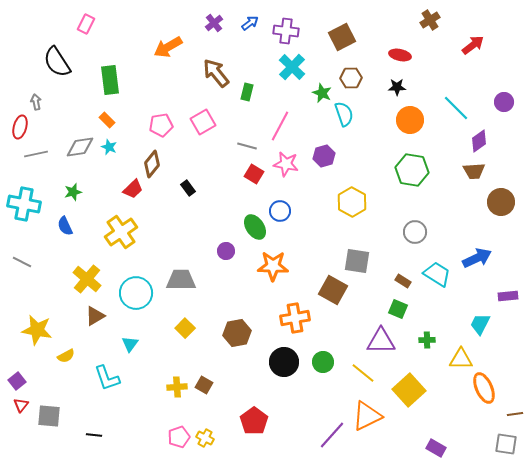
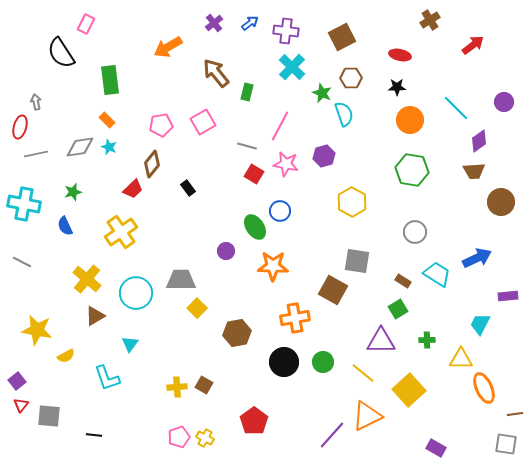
black semicircle at (57, 62): moved 4 px right, 9 px up
green square at (398, 309): rotated 36 degrees clockwise
yellow square at (185, 328): moved 12 px right, 20 px up
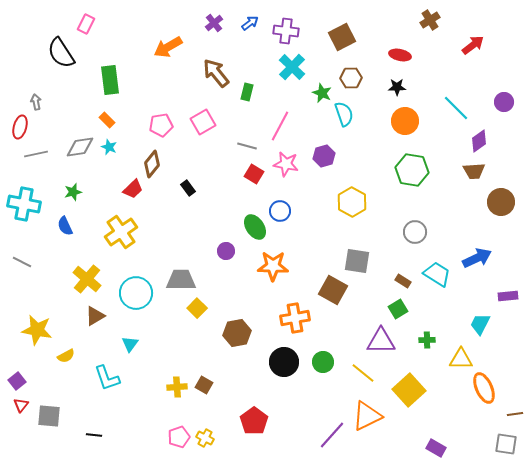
orange circle at (410, 120): moved 5 px left, 1 px down
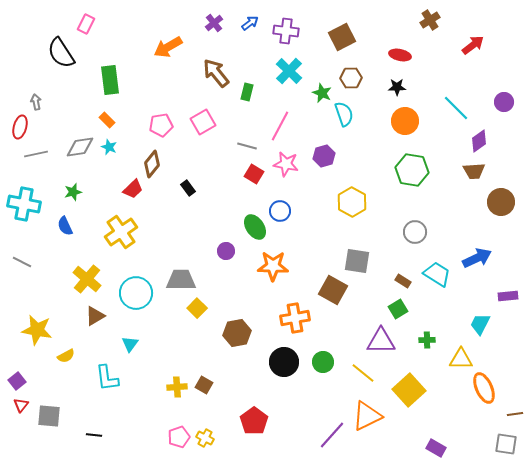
cyan cross at (292, 67): moved 3 px left, 4 px down
cyan L-shape at (107, 378): rotated 12 degrees clockwise
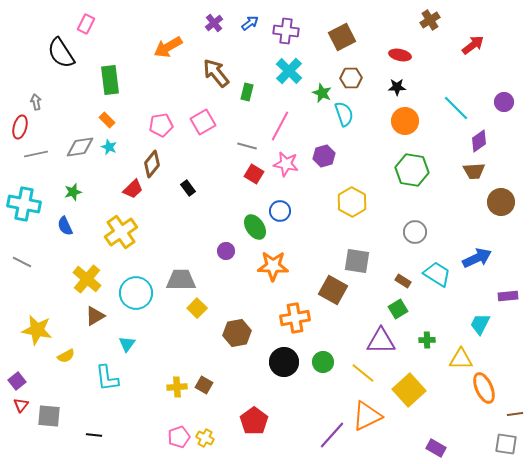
cyan triangle at (130, 344): moved 3 px left
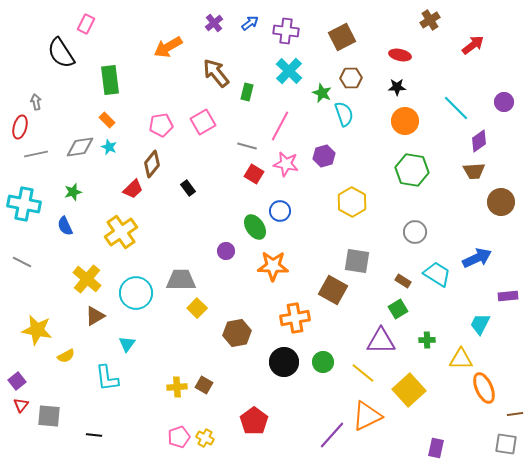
purple rectangle at (436, 448): rotated 72 degrees clockwise
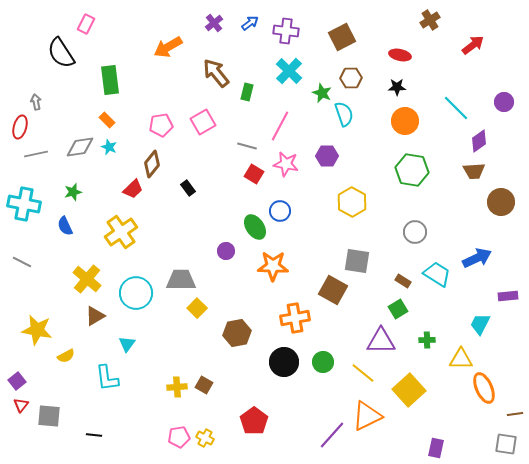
purple hexagon at (324, 156): moved 3 px right; rotated 15 degrees clockwise
pink pentagon at (179, 437): rotated 10 degrees clockwise
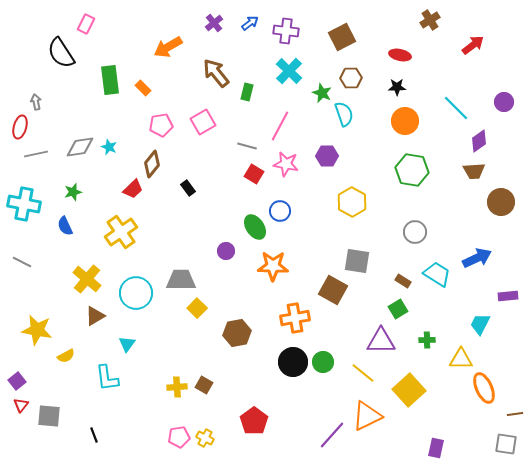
orange rectangle at (107, 120): moved 36 px right, 32 px up
black circle at (284, 362): moved 9 px right
black line at (94, 435): rotated 63 degrees clockwise
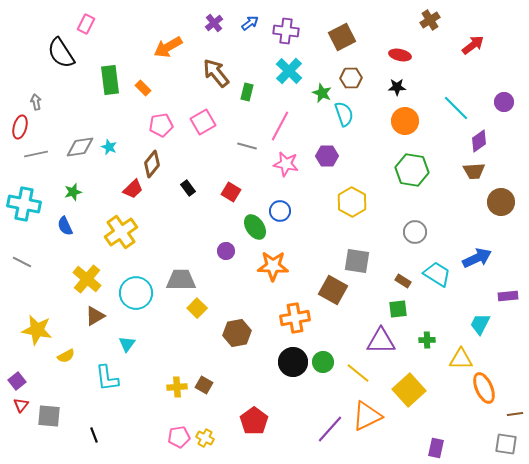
red square at (254, 174): moved 23 px left, 18 px down
green square at (398, 309): rotated 24 degrees clockwise
yellow line at (363, 373): moved 5 px left
purple line at (332, 435): moved 2 px left, 6 px up
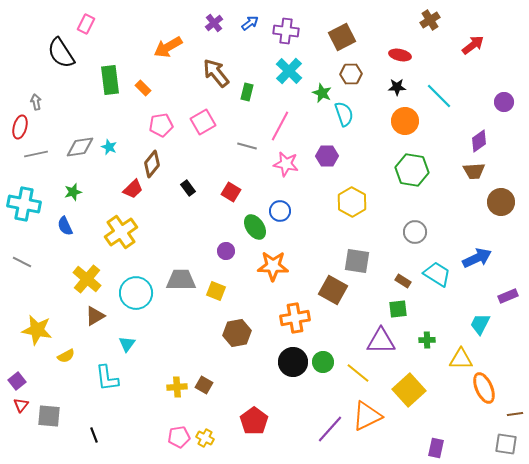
brown hexagon at (351, 78): moved 4 px up
cyan line at (456, 108): moved 17 px left, 12 px up
purple rectangle at (508, 296): rotated 18 degrees counterclockwise
yellow square at (197, 308): moved 19 px right, 17 px up; rotated 24 degrees counterclockwise
